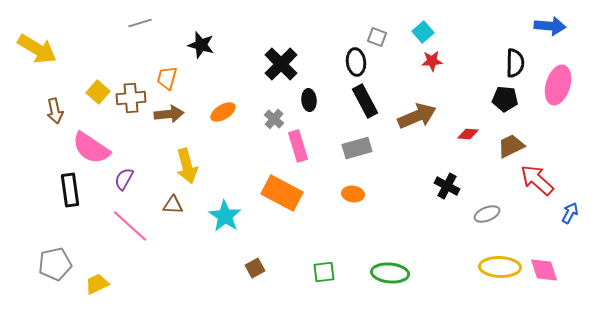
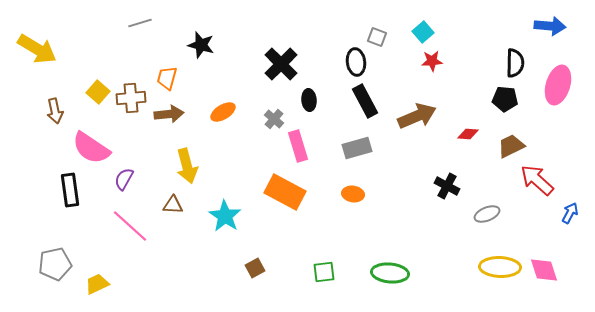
orange rectangle at (282, 193): moved 3 px right, 1 px up
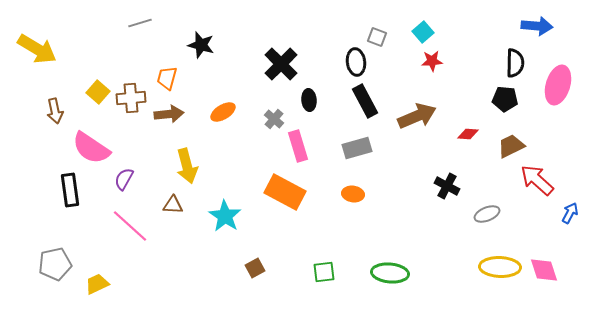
blue arrow at (550, 26): moved 13 px left
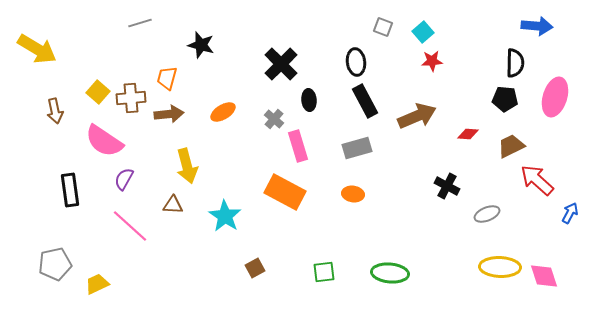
gray square at (377, 37): moved 6 px right, 10 px up
pink ellipse at (558, 85): moved 3 px left, 12 px down
pink semicircle at (91, 148): moved 13 px right, 7 px up
pink diamond at (544, 270): moved 6 px down
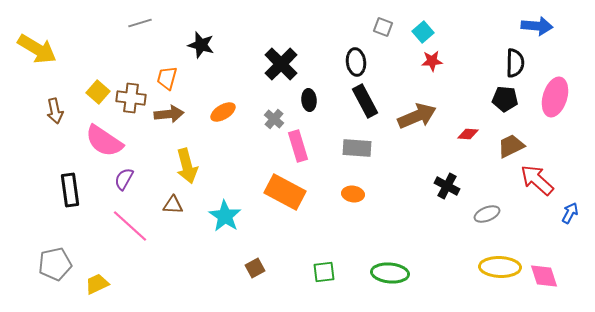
brown cross at (131, 98): rotated 12 degrees clockwise
gray rectangle at (357, 148): rotated 20 degrees clockwise
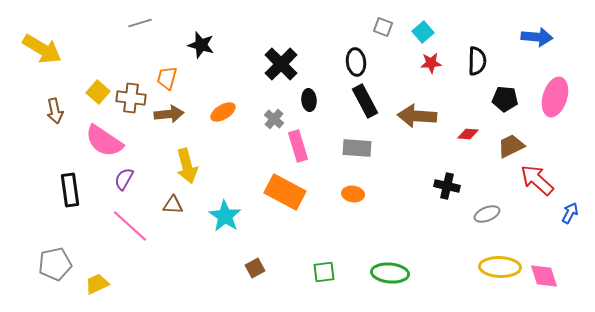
blue arrow at (537, 26): moved 11 px down
yellow arrow at (37, 49): moved 5 px right
red star at (432, 61): moved 1 px left, 2 px down
black semicircle at (515, 63): moved 38 px left, 2 px up
brown arrow at (417, 116): rotated 153 degrees counterclockwise
black cross at (447, 186): rotated 15 degrees counterclockwise
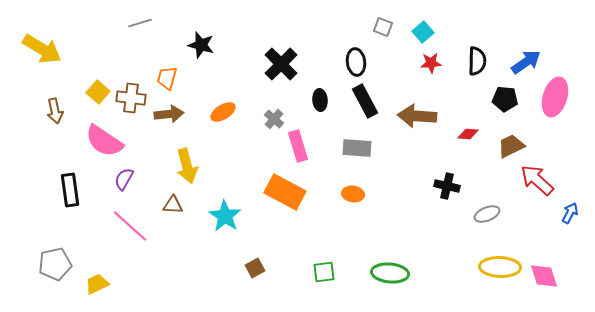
blue arrow at (537, 37): moved 11 px left, 25 px down; rotated 40 degrees counterclockwise
black ellipse at (309, 100): moved 11 px right
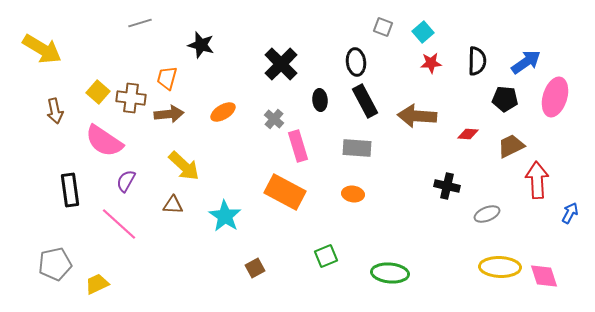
yellow arrow at (187, 166): moved 3 px left; rotated 32 degrees counterclockwise
purple semicircle at (124, 179): moved 2 px right, 2 px down
red arrow at (537, 180): rotated 45 degrees clockwise
pink line at (130, 226): moved 11 px left, 2 px up
green square at (324, 272): moved 2 px right, 16 px up; rotated 15 degrees counterclockwise
